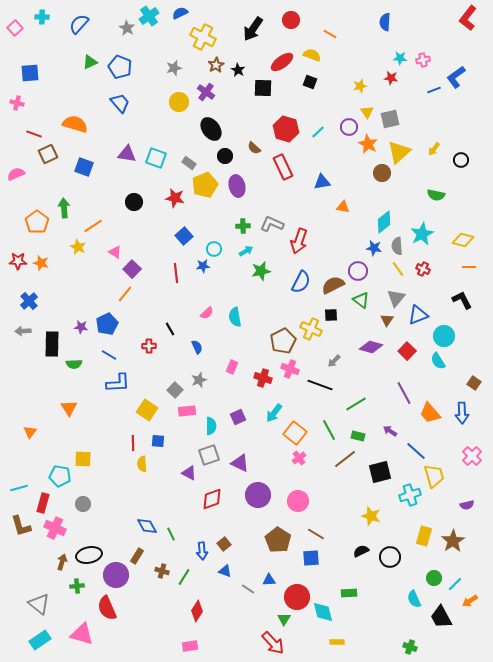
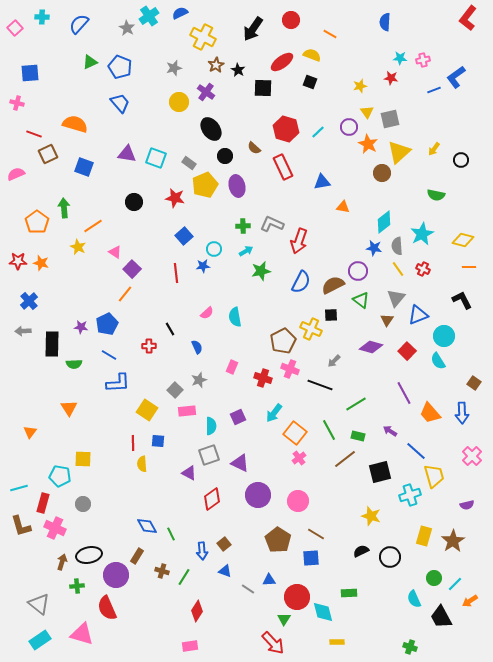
red diamond at (212, 499): rotated 15 degrees counterclockwise
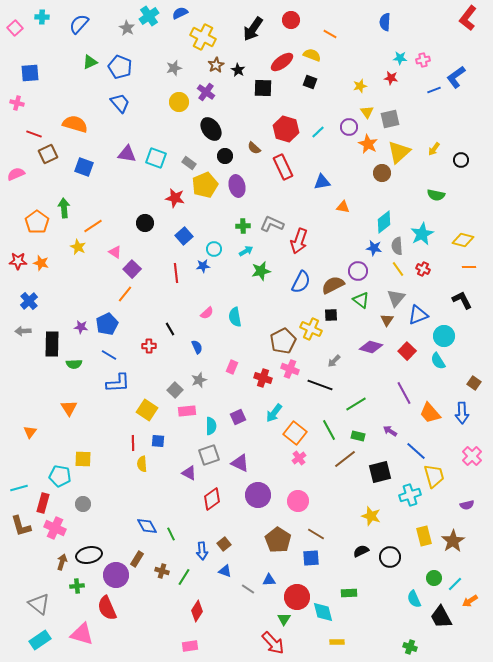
black circle at (134, 202): moved 11 px right, 21 px down
yellow rectangle at (424, 536): rotated 30 degrees counterclockwise
brown rectangle at (137, 556): moved 3 px down
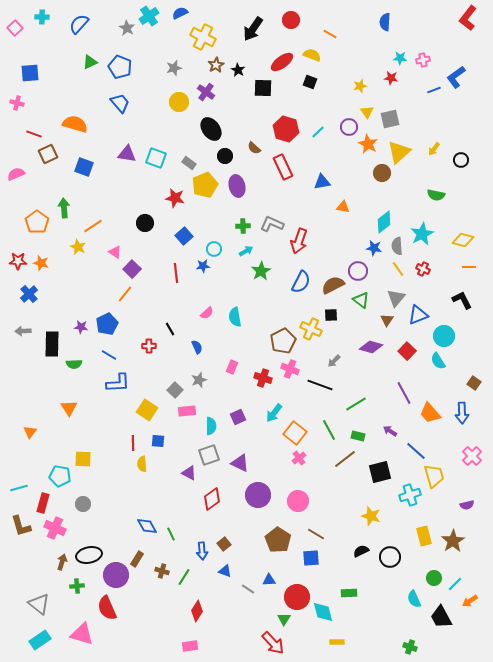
green star at (261, 271): rotated 18 degrees counterclockwise
blue cross at (29, 301): moved 7 px up
